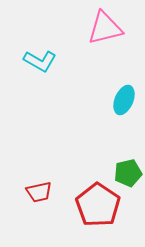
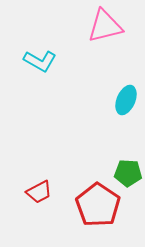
pink triangle: moved 2 px up
cyan ellipse: moved 2 px right
green pentagon: rotated 16 degrees clockwise
red trapezoid: rotated 16 degrees counterclockwise
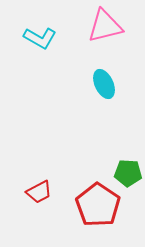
cyan L-shape: moved 23 px up
cyan ellipse: moved 22 px left, 16 px up; rotated 48 degrees counterclockwise
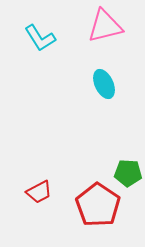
cyan L-shape: rotated 28 degrees clockwise
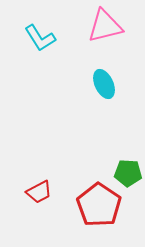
red pentagon: moved 1 px right
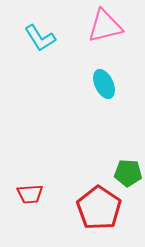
red trapezoid: moved 9 px left, 2 px down; rotated 24 degrees clockwise
red pentagon: moved 3 px down
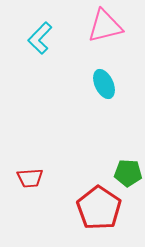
cyan L-shape: rotated 76 degrees clockwise
red trapezoid: moved 16 px up
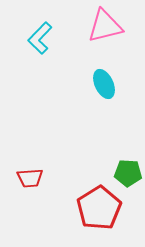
red pentagon: rotated 6 degrees clockwise
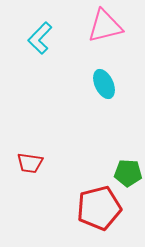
red trapezoid: moved 15 px up; rotated 12 degrees clockwise
red pentagon: rotated 18 degrees clockwise
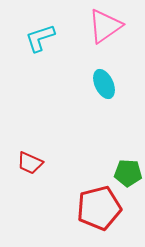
pink triangle: rotated 21 degrees counterclockwise
cyan L-shape: rotated 28 degrees clockwise
red trapezoid: rotated 16 degrees clockwise
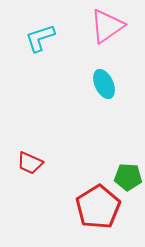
pink triangle: moved 2 px right
green pentagon: moved 4 px down
red pentagon: moved 1 px left, 1 px up; rotated 18 degrees counterclockwise
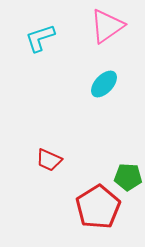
cyan ellipse: rotated 68 degrees clockwise
red trapezoid: moved 19 px right, 3 px up
